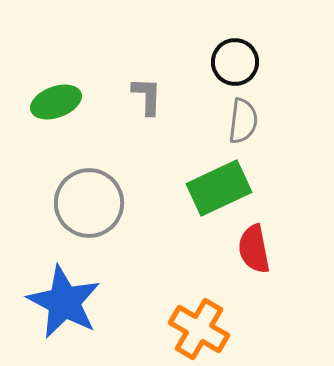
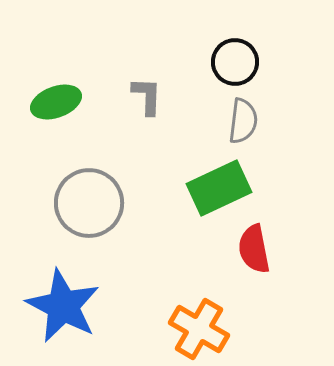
blue star: moved 1 px left, 4 px down
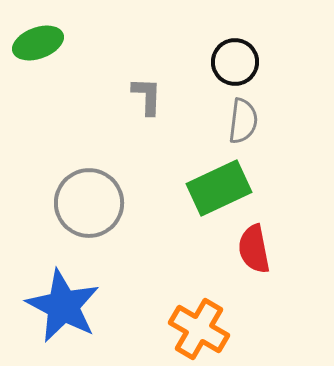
green ellipse: moved 18 px left, 59 px up
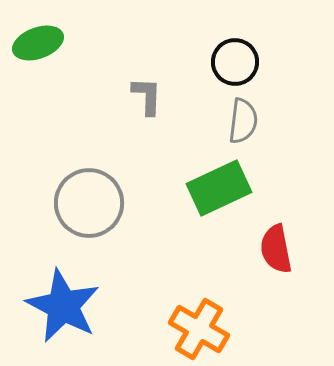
red semicircle: moved 22 px right
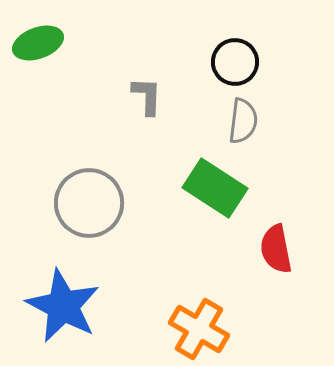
green rectangle: moved 4 px left; rotated 58 degrees clockwise
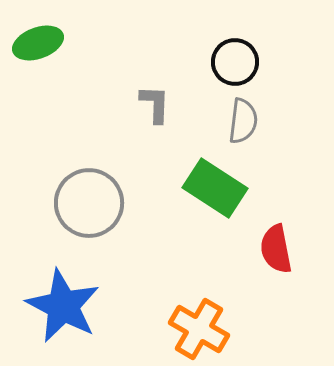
gray L-shape: moved 8 px right, 8 px down
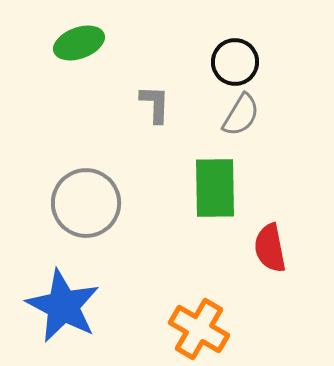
green ellipse: moved 41 px right
gray semicircle: moved 2 px left, 6 px up; rotated 24 degrees clockwise
green rectangle: rotated 56 degrees clockwise
gray circle: moved 3 px left
red semicircle: moved 6 px left, 1 px up
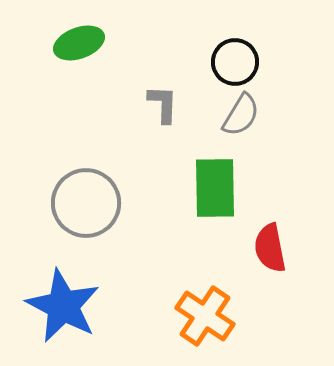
gray L-shape: moved 8 px right
orange cross: moved 6 px right, 13 px up; rotated 4 degrees clockwise
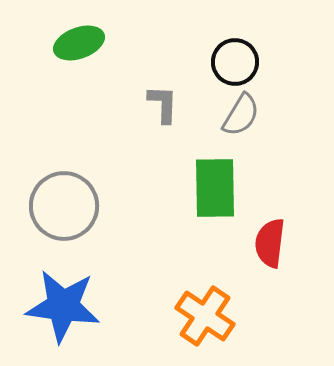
gray circle: moved 22 px left, 3 px down
red semicircle: moved 5 px up; rotated 18 degrees clockwise
blue star: rotated 20 degrees counterclockwise
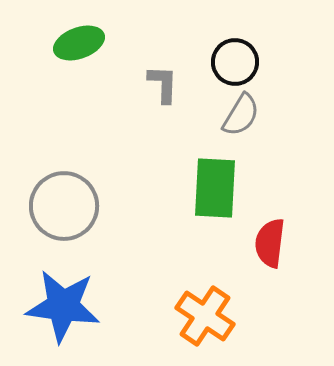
gray L-shape: moved 20 px up
green rectangle: rotated 4 degrees clockwise
